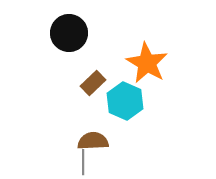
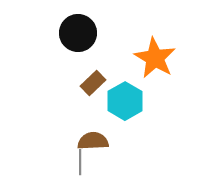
black circle: moved 9 px right
orange star: moved 8 px right, 5 px up
cyan hexagon: rotated 6 degrees clockwise
gray line: moved 3 px left
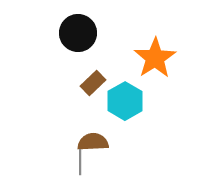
orange star: rotated 9 degrees clockwise
brown semicircle: moved 1 px down
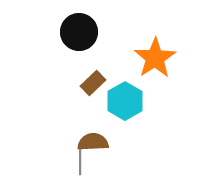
black circle: moved 1 px right, 1 px up
